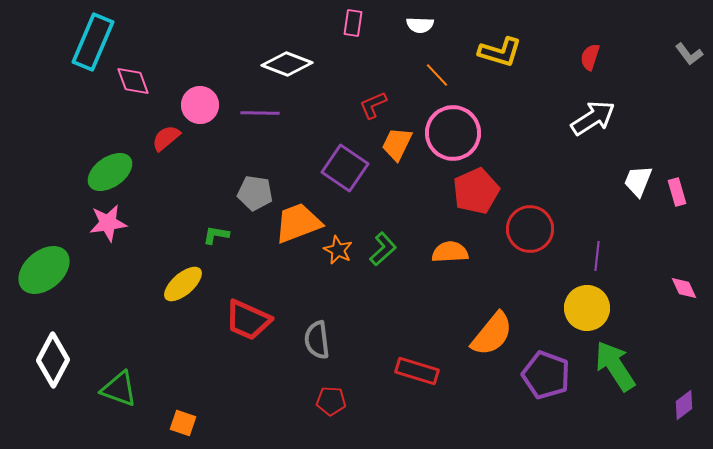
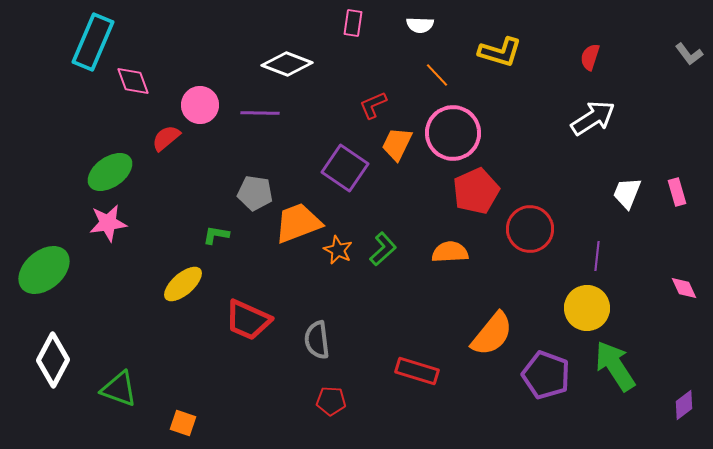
white trapezoid at (638, 181): moved 11 px left, 12 px down
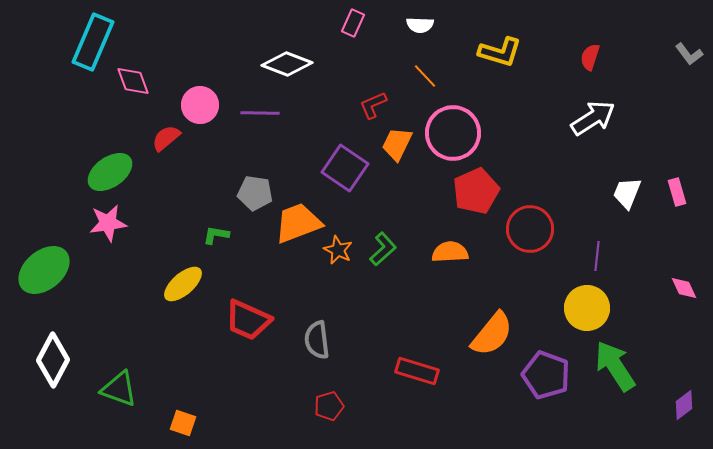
pink rectangle at (353, 23): rotated 16 degrees clockwise
orange line at (437, 75): moved 12 px left, 1 px down
red pentagon at (331, 401): moved 2 px left, 5 px down; rotated 20 degrees counterclockwise
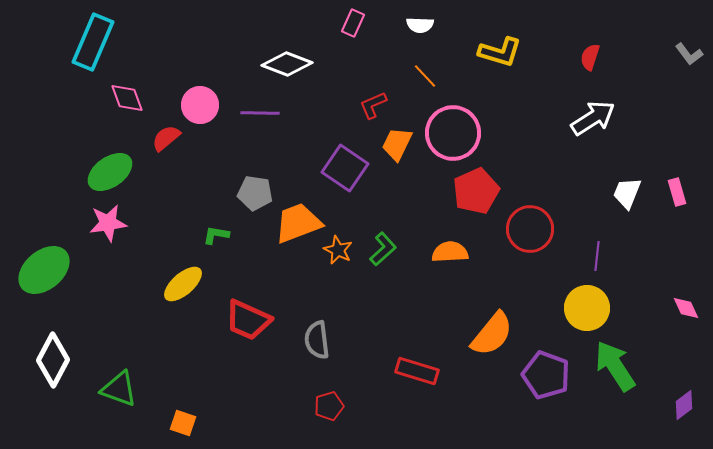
pink diamond at (133, 81): moved 6 px left, 17 px down
pink diamond at (684, 288): moved 2 px right, 20 px down
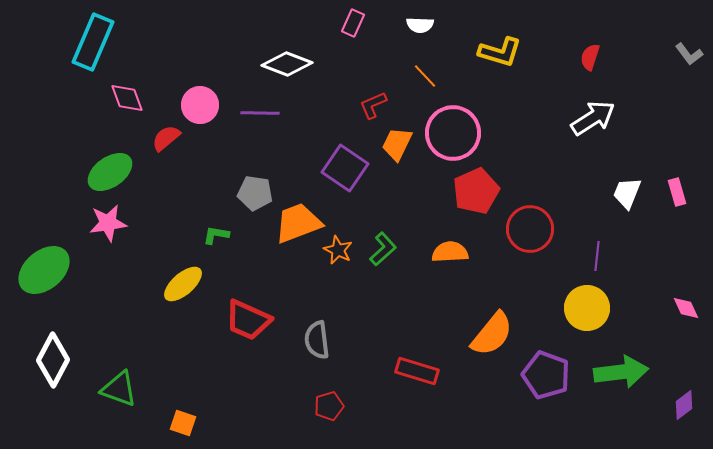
green arrow at (615, 366): moved 6 px right, 6 px down; rotated 116 degrees clockwise
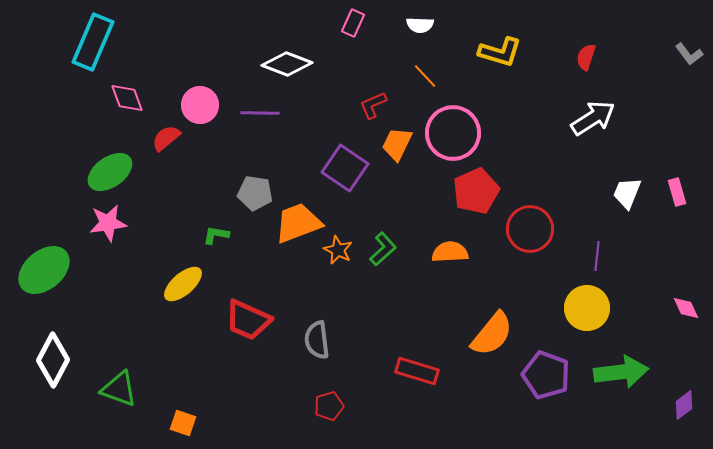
red semicircle at (590, 57): moved 4 px left
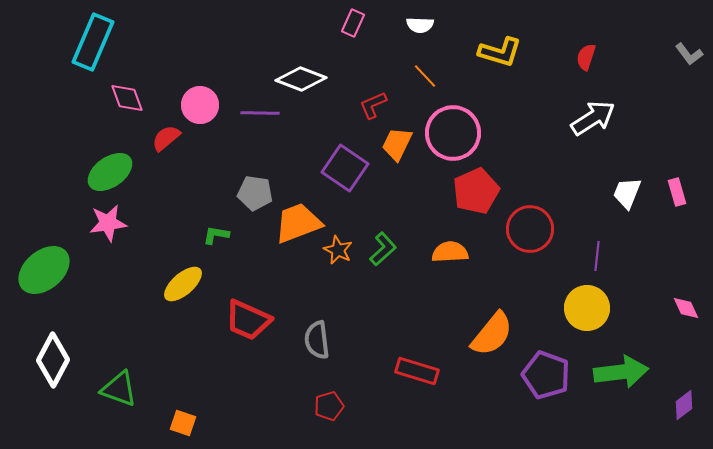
white diamond at (287, 64): moved 14 px right, 15 px down
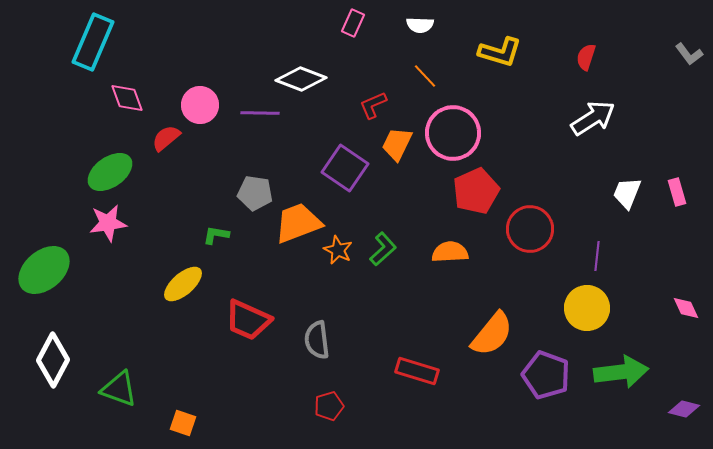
purple diamond at (684, 405): moved 4 px down; rotated 52 degrees clockwise
